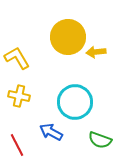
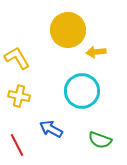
yellow circle: moved 7 px up
cyan circle: moved 7 px right, 11 px up
blue arrow: moved 3 px up
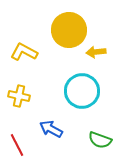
yellow circle: moved 1 px right
yellow L-shape: moved 7 px right, 6 px up; rotated 32 degrees counterclockwise
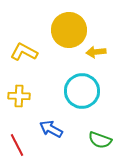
yellow cross: rotated 10 degrees counterclockwise
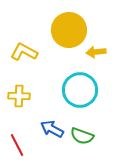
cyan circle: moved 2 px left, 1 px up
blue arrow: moved 1 px right
green semicircle: moved 18 px left, 4 px up
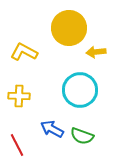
yellow circle: moved 2 px up
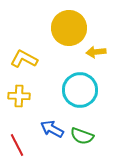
yellow L-shape: moved 7 px down
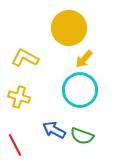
yellow arrow: moved 12 px left, 7 px down; rotated 42 degrees counterclockwise
yellow L-shape: moved 1 px right, 1 px up
yellow cross: moved 1 px down; rotated 15 degrees clockwise
blue arrow: moved 2 px right, 1 px down
red line: moved 2 px left
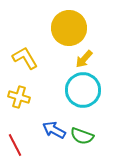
yellow L-shape: rotated 32 degrees clockwise
cyan circle: moved 3 px right
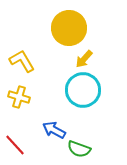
yellow L-shape: moved 3 px left, 3 px down
green semicircle: moved 3 px left, 13 px down
red line: rotated 15 degrees counterclockwise
